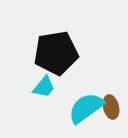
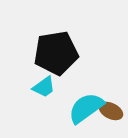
cyan trapezoid: rotated 15 degrees clockwise
brown ellipse: moved 4 px down; rotated 50 degrees counterclockwise
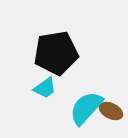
cyan trapezoid: moved 1 px right, 1 px down
cyan semicircle: rotated 12 degrees counterclockwise
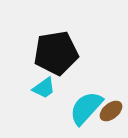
cyan trapezoid: moved 1 px left
brown ellipse: rotated 65 degrees counterclockwise
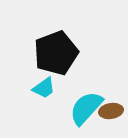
black pentagon: rotated 12 degrees counterclockwise
brown ellipse: rotated 30 degrees clockwise
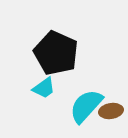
black pentagon: rotated 27 degrees counterclockwise
cyan semicircle: moved 2 px up
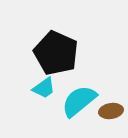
cyan semicircle: moved 7 px left, 5 px up; rotated 9 degrees clockwise
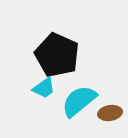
black pentagon: moved 1 px right, 2 px down
brown ellipse: moved 1 px left, 2 px down
